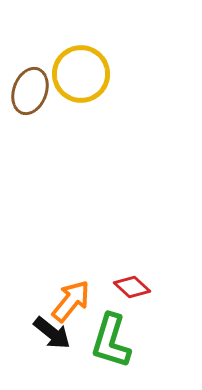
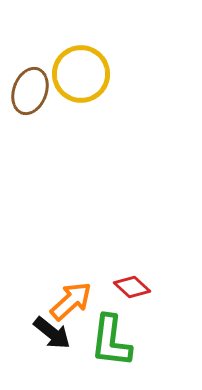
orange arrow: rotated 9 degrees clockwise
green L-shape: rotated 10 degrees counterclockwise
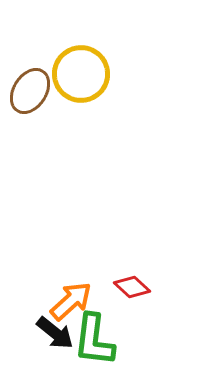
brown ellipse: rotated 12 degrees clockwise
black arrow: moved 3 px right
green L-shape: moved 17 px left, 1 px up
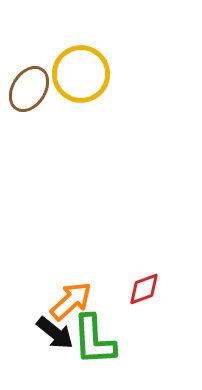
brown ellipse: moved 1 px left, 2 px up
red diamond: moved 12 px right, 2 px down; rotated 63 degrees counterclockwise
green L-shape: rotated 10 degrees counterclockwise
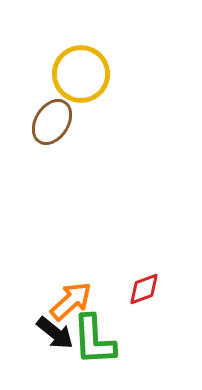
brown ellipse: moved 23 px right, 33 px down
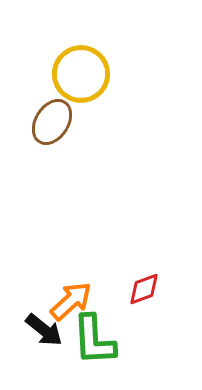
black arrow: moved 11 px left, 3 px up
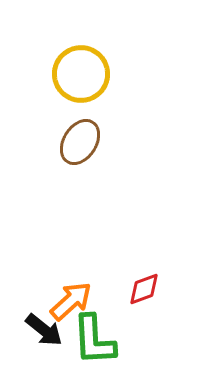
brown ellipse: moved 28 px right, 20 px down
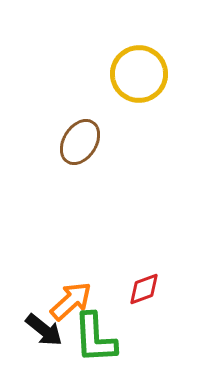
yellow circle: moved 58 px right
green L-shape: moved 1 px right, 2 px up
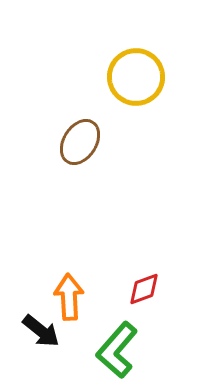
yellow circle: moved 3 px left, 3 px down
orange arrow: moved 2 px left, 4 px up; rotated 51 degrees counterclockwise
black arrow: moved 3 px left, 1 px down
green L-shape: moved 22 px right, 12 px down; rotated 44 degrees clockwise
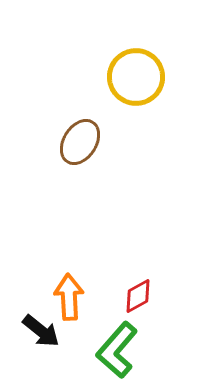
red diamond: moved 6 px left, 7 px down; rotated 9 degrees counterclockwise
